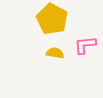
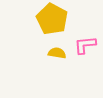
yellow semicircle: moved 2 px right
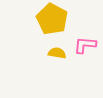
pink L-shape: rotated 10 degrees clockwise
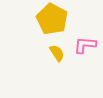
yellow semicircle: rotated 48 degrees clockwise
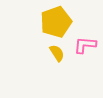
yellow pentagon: moved 4 px right, 3 px down; rotated 24 degrees clockwise
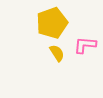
yellow pentagon: moved 4 px left, 1 px down
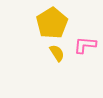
yellow pentagon: rotated 12 degrees counterclockwise
